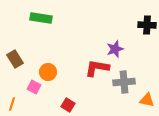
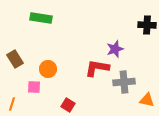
orange circle: moved 3 px up
pink square: rotated 24 degrees counterclockwise
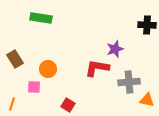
gray cross: moved 5 px right
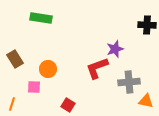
red L-shape: rotated 30 degrees counterclockwise
orange triangle: moved 1 px left, 1 px down
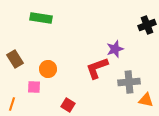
black cross: rotated 24 degrees counterclockwise
orange triangle: moved 1 px up
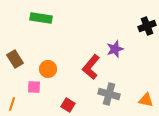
black cross: moved 1 px down
red L-shape: moved 6 px left, 1 px up; rotated 30 degrees counterclockwise
gray cross: moved 20 px left, 12 px down; rotated 20 degrees clockwise
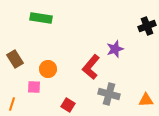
orange triangle: rotated 14 degrees counterclockwise
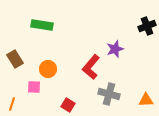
green rectangle: moved 1 px right, 7 px down
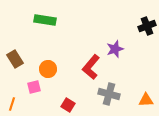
green rectangle: moved 3 px right, 5 px up
pink square: rotated 16 degrees counterclockwise
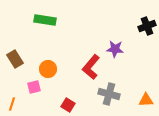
purple star: rotated 24 degrees clockwise
